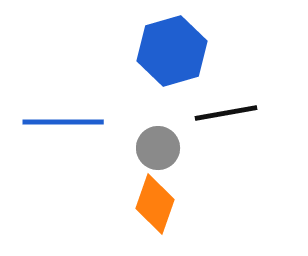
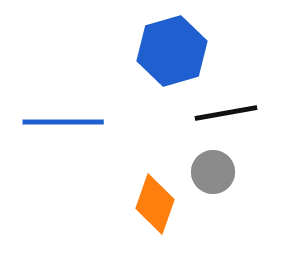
gray circle: moved 55 px right, 24 px down
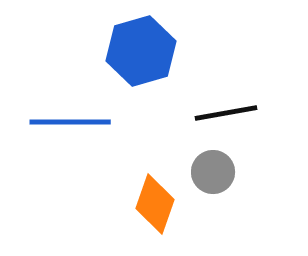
blue hexagon: moved 31 px left
blue line: moved 7 px right
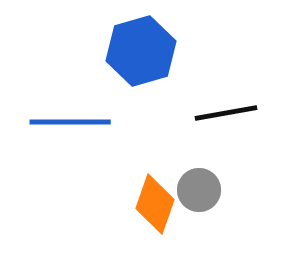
gray circle: moved 14 px left, 18 px down
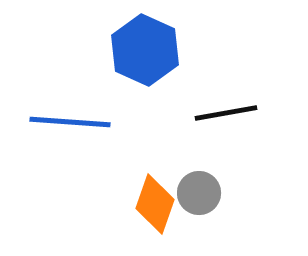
blue hexagon: moved 4 px right, 1 px up; rotated 20 degrees counterclockwise
blue line: rotated 4 degrees clockwise
gray circle: moved 3 px down
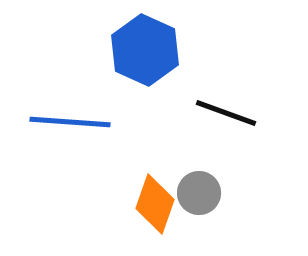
black line: rotated 30 degrees clockwise
